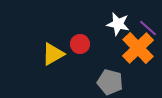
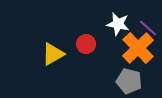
red circle: moved 6 px right
gray pentagon: moved 19 px right, 1 px up
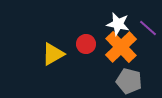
orange cross: moved 17 px left, 1 px up
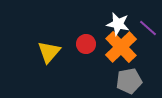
yellow triangle: moved 4 px left, 2 px up; rotated 20 degrees counterclockwise
gray pentagon: rotated 25 degrees counterclockwise
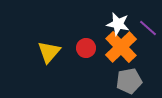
red circle: moved 4 px down
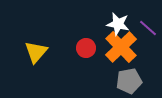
yellow triangle: moved 13 px left
